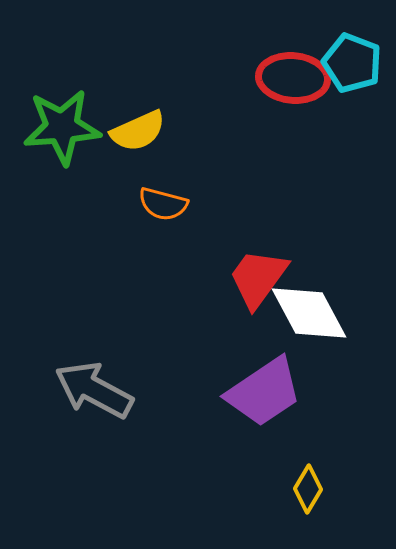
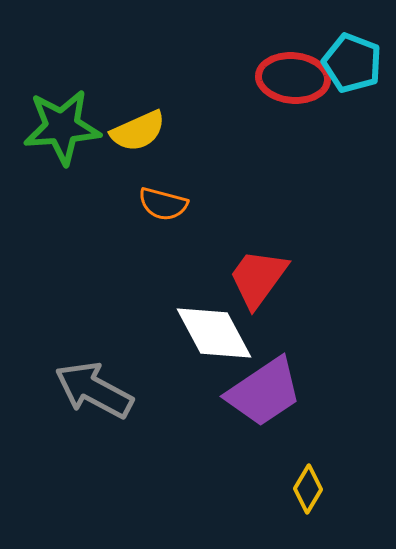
white diamond: moved 95 px left, 20 px down
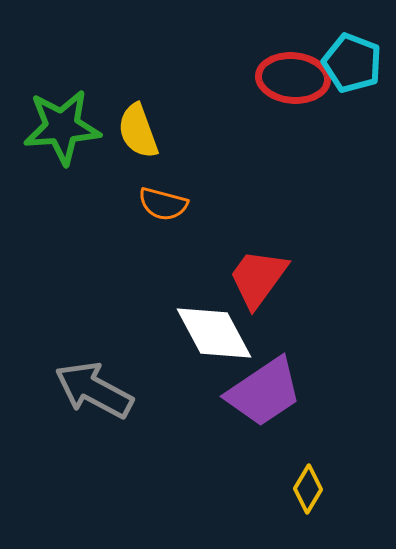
yellow semicircle: rotated 94 degrees clockwise
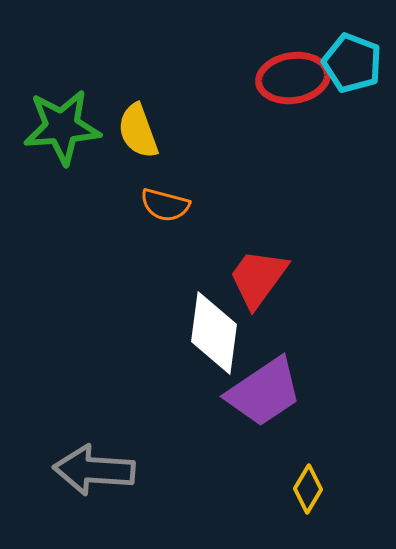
red ellipse: rotated 14 degrees counterclockwise
orange semicircle: moved 2 px right, 1 px down
white diamond: rotated 36 degrees clockwise
gray arrow: moved 80 px down; rotated 24 degrees counterclockwise
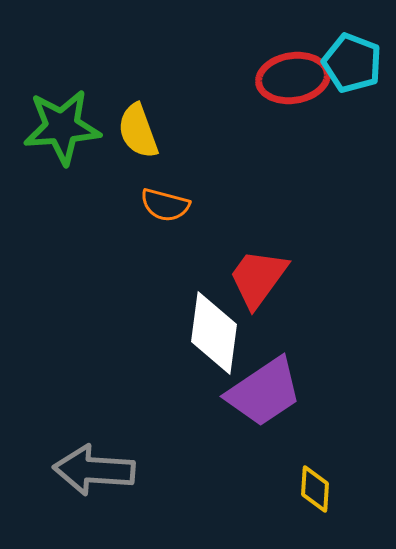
yellow diamond: moved 7 px right; rotated 27 degrees counterclockwise
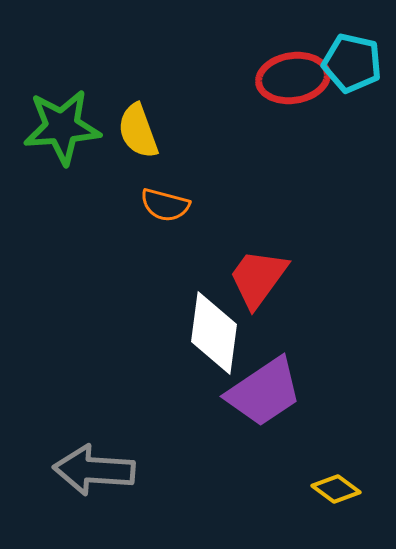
cyan pentagon: rotated 8 degrees counterclockwise
yellow diamond: moved 21 px right; rotated 57 degrees counterclockwise
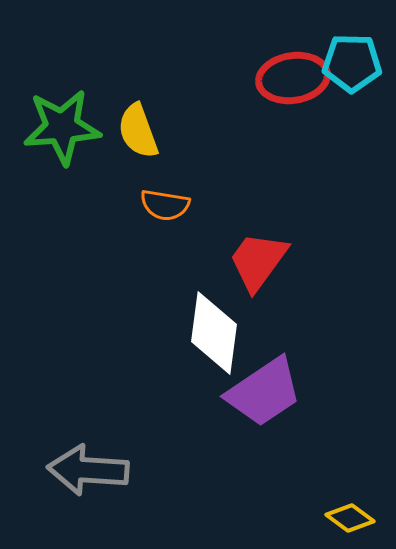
cyan pentagon: rotated 12 degrees counterclockwise
orange semicircle: rotated 6 degrees counterclockwise
red trapezoid: moved 17 px up
gray arrow: moved 6 px left
yellow diamond: moved 14 px right, 29 px down
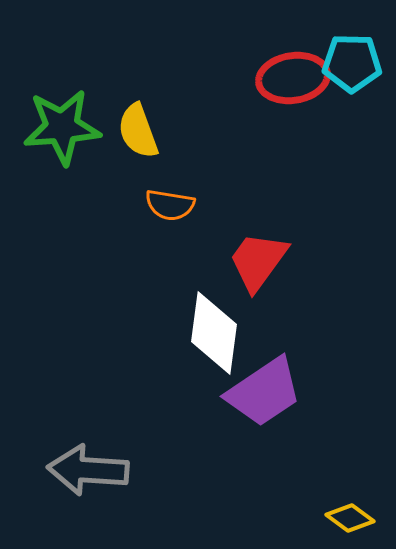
orange semicircle: moved 5 px right
